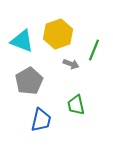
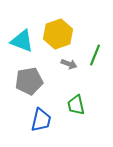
green line: moved 1 px right, 5 px down
gray arrow: moved 2 px left
gray pentagon: rotated 20 degrees clockwise
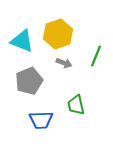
green line: moved 1 px right, 1 px down
gray arrow: moved 5 px left, 1 px up
gray pentagon: rotated 12 degrees counterclockwise
blue trapezoid: rotated 75 degrees clockwise
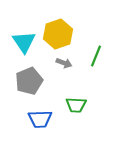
cyan triangle: moved 2 px right, 1 px down; rotated 35 degrees clockwise
green trapezoid: rotated 75 degrees counterclockwise
blue trapezoid: moved 1 px left, 1 px up
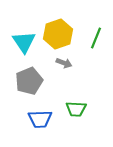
green line: moved 18 px up
green trapezoid: moved 4 px down
